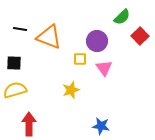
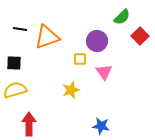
orange triangle: moved 2 px left; rotated 40 degrees counterclockwise
pink triangle: moved 4 px down
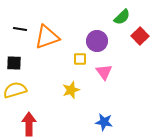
blue star: moved 3 px right, 4 px up
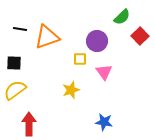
yellow semicircle: rotated 20 degrees counterclockwise
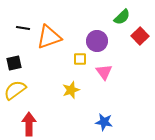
black line: moved 3 px right, 1 px up
orange triangle: moved 2 px right
black square: rotated 14 degrees counterclockwise
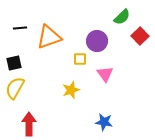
black line: moved 3 px left; rotated 16 degrees counterclockwise
pink triangle: moved 1 px right, 2 px down
yellow semicircle: moved 2 px up; rotated 25 degrees counterclockwise
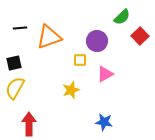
yellow square: moved 1 px down
pink triangle: rotated 36 degrees clockwise
